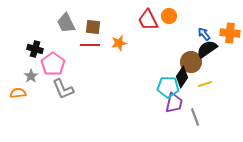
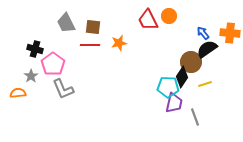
blue arrow: moved 1 px left, 1 px up
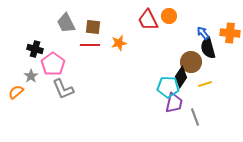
black semicircle: moved 1 px right, 1 px up; rotated 70 degrees counterclockwise
black diamond: moved 1 px left
orange semicircle: moved 2 px left, 1 px up; rotated 35 degrees counterclockwise
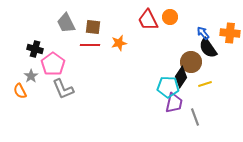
orange circle: moved 1 px right, 1 px down
black semicircle: rotated 20 degrees counterclockwise
orange semicircle: moved 4 px right, 1 px up; rotated 77 degrees counterclockwise
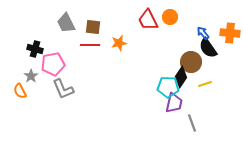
pink pentagon: rotated 25 degrees clockwise
gray line: moved 3 px left, 6 px down
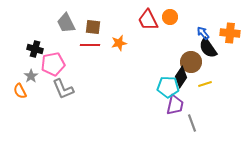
purple trapezoid: moved 1 px right, 2 px down
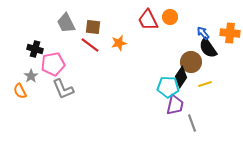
red line: rotated 36 degrees clockwise
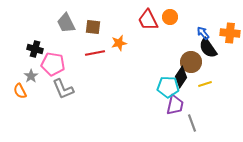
red line: moved 5 px right, 8 px down; rotated 48 degrees counterclockwise
pink pentagon: rotated 20 degrees clockwise
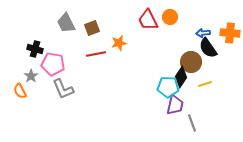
brown square: moved 1 px left, 1 px down; rotated 28 degrees counterclockwise
blue arrow: rotated 56 degrees counterclockwise
red line: moved 1 px right, 1 px down
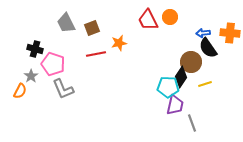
pink pentagon: rotated 10 degrees clockwise
orange semicircle: rotated 126 degrees counterclockwise
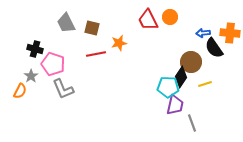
brown square: rotated 35 degrees clockwise
black semicircle: moved 6 px right
